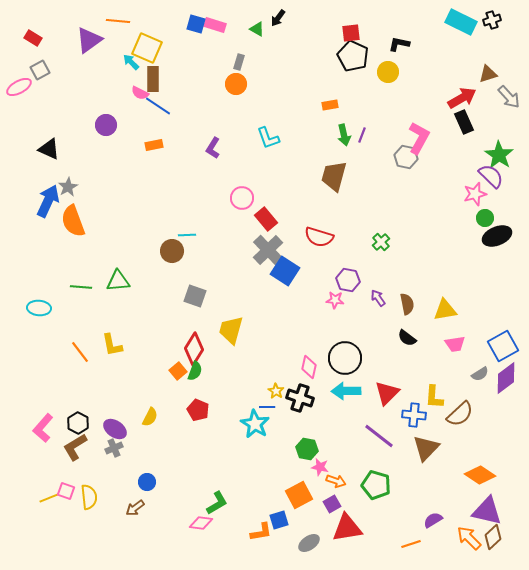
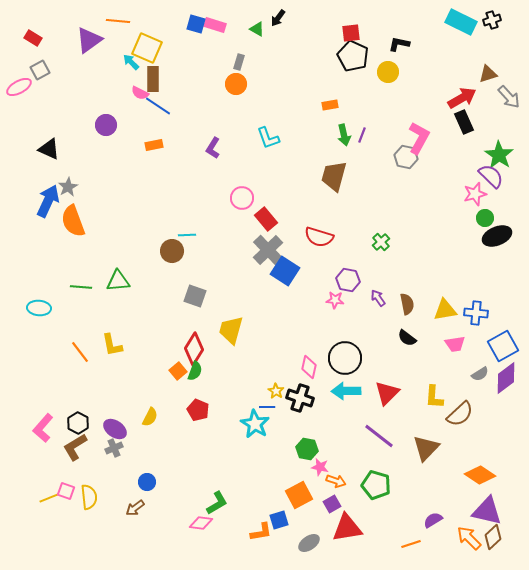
blue cross at (414, 415): moved 62 px right, 102 px up
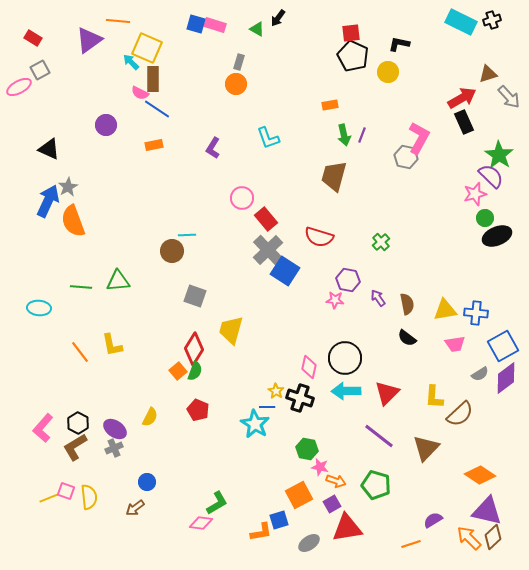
blue line at (158, 106): moved 1 px left, 3 px down
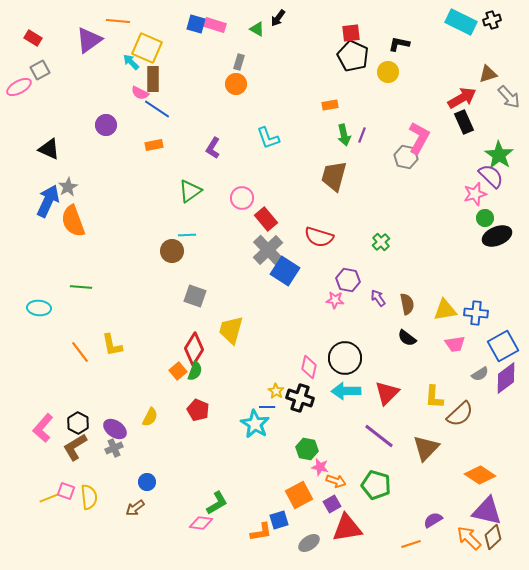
green triangle at (118, 281): moved 72 px right, 90 px up; rotated 30 degrees counterclockwise
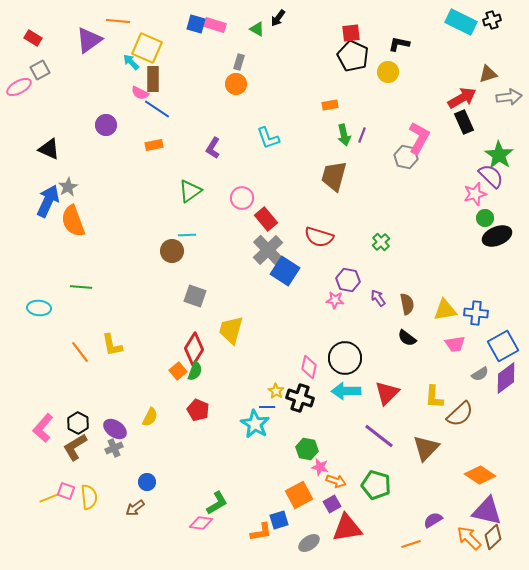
gray arrow at (509, 97): rotated 55 degrees counterclockwise
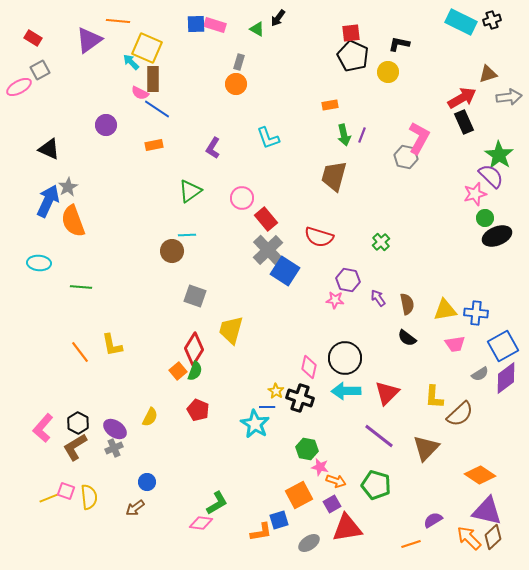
blue square at (196, 24): rotated 18 degrees counterclockwise
cyan ellipse at (39, 308): moved 45 px up
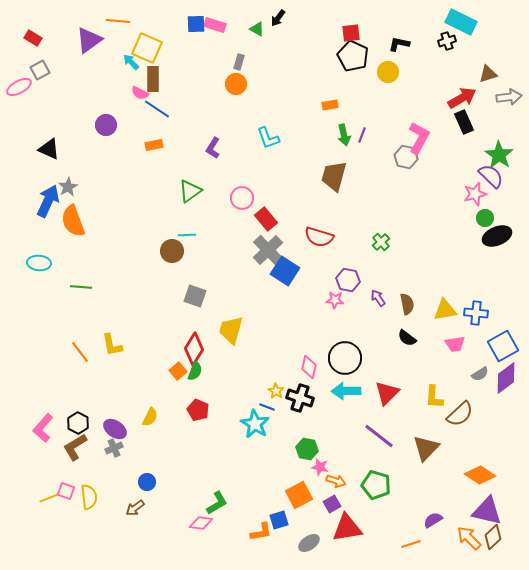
black cross at (492, 20): moved 45 px left, 21 px down
blue line at (267, 407): rotated 21 degrees clockwise
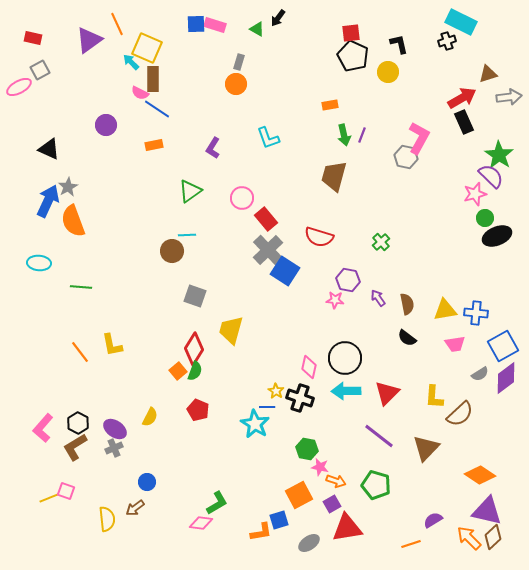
orange line at (118, 21): moved 1 px left, 3 px down; rotated 60 degrees clockwise
red rectangle at (33, 38): rotated 18 degrees counterclockwise
black L-shape at (399, 44): rotated 65 degrees clockwise
blue line at (267, 407): rotated 21 degrees counterclockwise
yellow semicircle at (89, 497): moved 18 px right, 22 px down
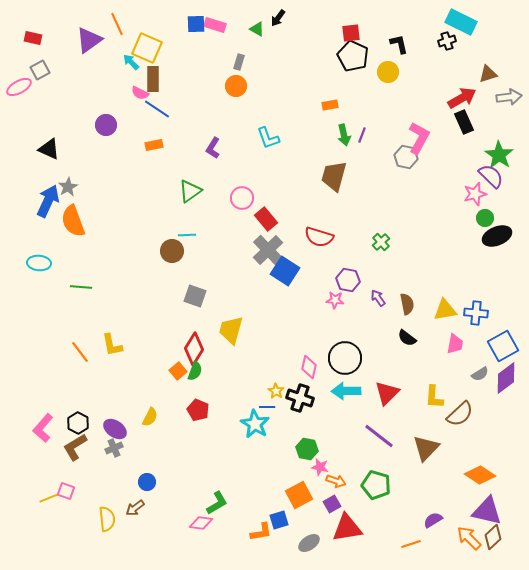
orange circle at (236, 84): moved 2 px down
pink trapezoid at (455, 344): rotated 70 degrees counterclockwise
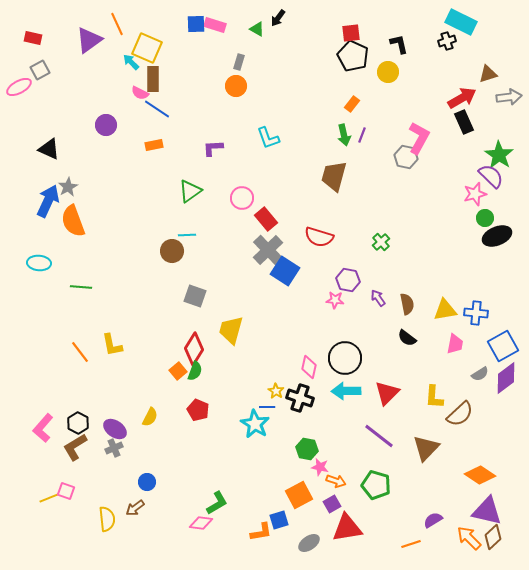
orange rectangle at (330, 105): moved 22 px right, 1 px up; rotated 42 degrees counterclockwise
purple L-shape at (213, 148): rotated 55 degrees clockwise
